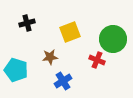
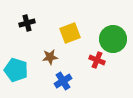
yellow square: moved 1 px down
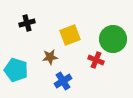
yellow square: moved 2 px down
red cross: moved 1 px left
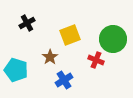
black cross: rotated 14 degrees counterclockwise
brown star: rotated 28 degrees counterclockwise
blue cross: moved 1 px right, 1 px up
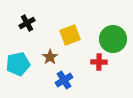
red cross: moved 3 px right, 2 px down; rotated 21 degrees counterclockwise
cyan pentagon: moved 2 px right, 6 px up; rotated 30 degrees counterclockwise
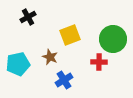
black cross: moved 1 px right, 6 px up
brown star: rotated 14 degrees counterclockwise
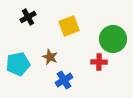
yellow square: moved 1 px left, 9 px up
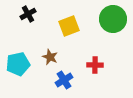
black cross: moved 3 px up
green circle: moved 20 px up
red cross: moved 4 px left, 3 px down
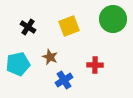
black cross: moved 13 px down; rotated 28 degrees counterclockwise
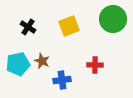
brown star: moved 8 px left, 4 px down
blue cross: moved 2 px left; rotated 24 degrees clockwise
